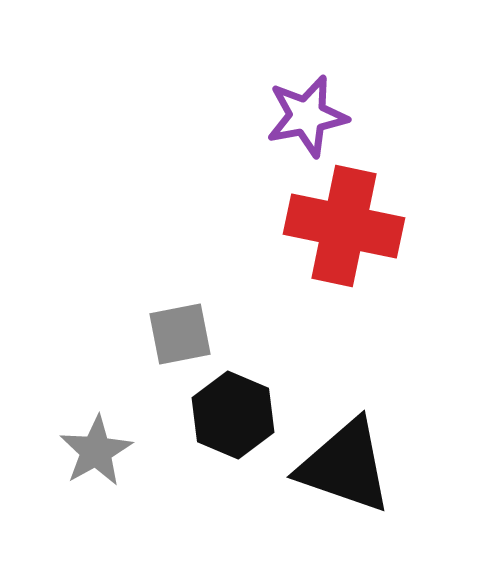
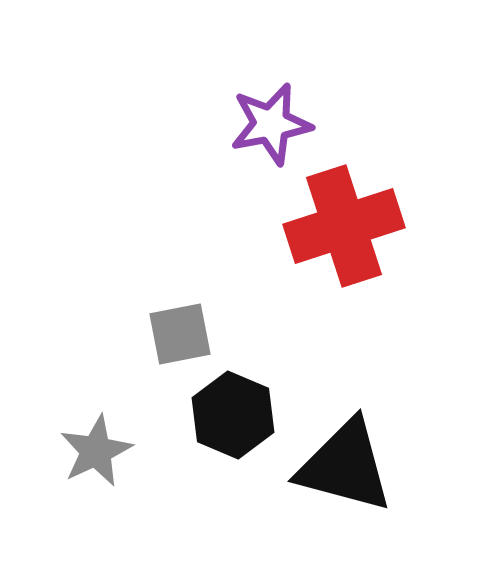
purple star: moved 36 px left, 8 px down
red cross: rotated 30 degrees counterclockwise
gray star: rotated 4 degrees clockwise
black triangle: rotated 4 degrees counterclockwise
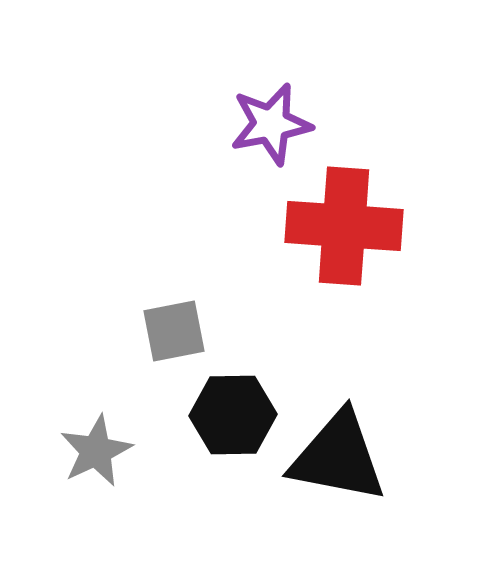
red cross: rotated 22 degrees clockwise
gray square: moved 6 px left, 3 px up
black hexagon: rotated 24 degrees counterclockwise
black triangle: moved 7 px left, 9 px up; rotated 4 degrees counterclockwise
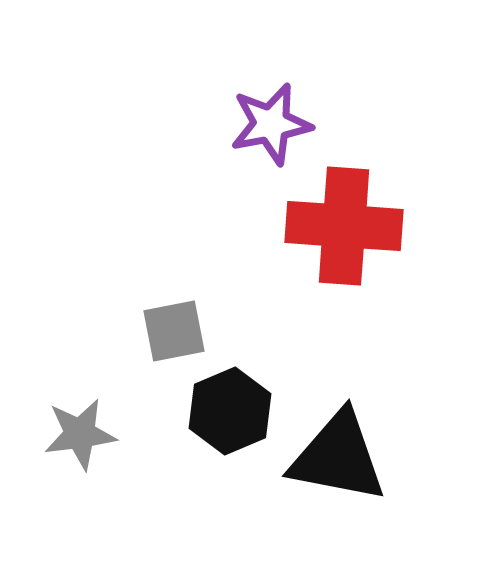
black hexagon: moved 3 px left, 4 px up; rotated 22 degrees counterclockwise
gray star: moved 16 px left, 17 px up; rotated 18 degrees clockwise
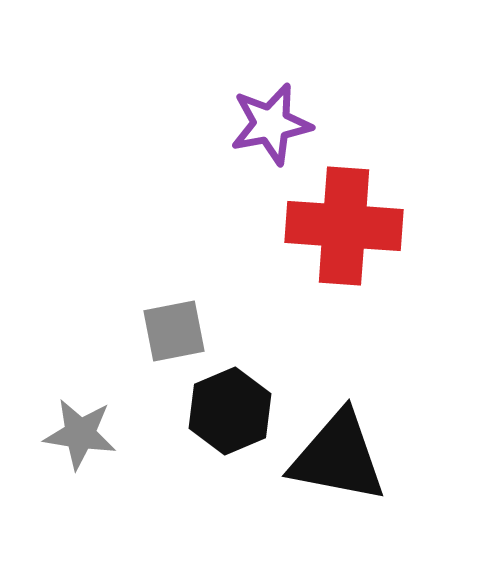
gray star: rotated 16 degrees clockwise
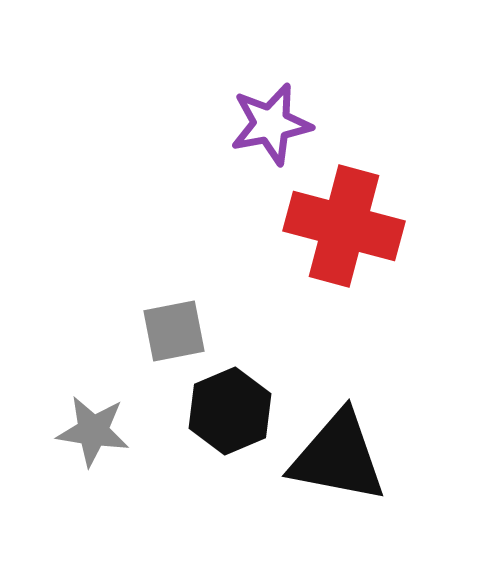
red cross: rotated 11 degrees clockwise
gray star: moved 13 px right, 3 px up
